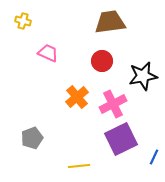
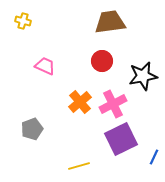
pink trapezoid: moved 3 px left, 13 px down
orange cross: moved 3 px right, 5 px down
gray pentagon: moved 9 px up
yellow line: rotated 10 degrees counterclockwise
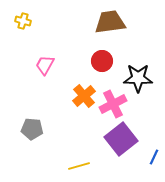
pink trapezoid: moved 1 px up; rotated 85 degrees counterclockwise
black star: moved 5 px left, 2 px down; rotated 12 degrees clockwise
orange cross: moved 4 px right, 6 px up
gray pentagon: rotated 25 degrees clockwise
purple square: rotated 12 degrees counterclockwise
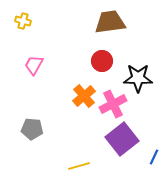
pink trapezoid: moved 11 px left
purple square: moved 1 px right
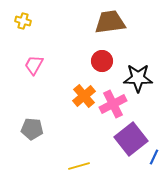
purple square: moved 9 px right
